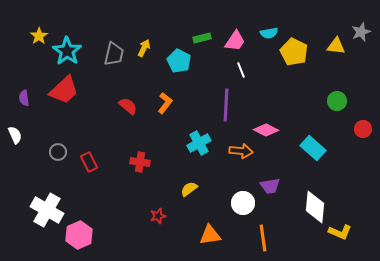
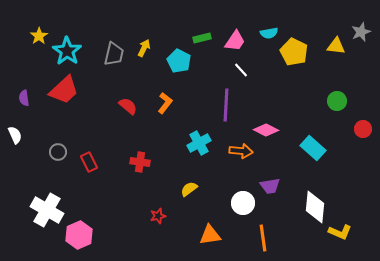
white line: rotated 21 degrees counterclockwise
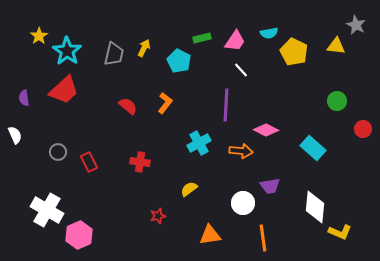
gray star: moved 5 px left, 7 px up; rotated 24 degrees counterclockwise
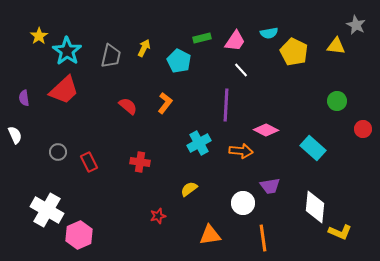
gray trapezoid: moved 3 px left, 2 px down
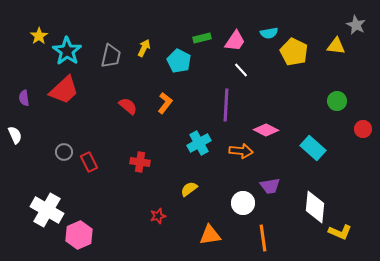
gray circle: moved 6 px right
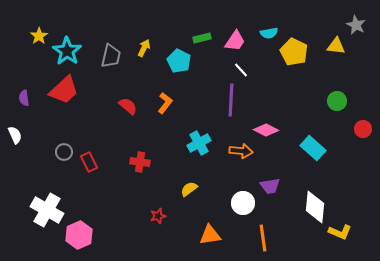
purple line: moved 5 px right, 5 px up
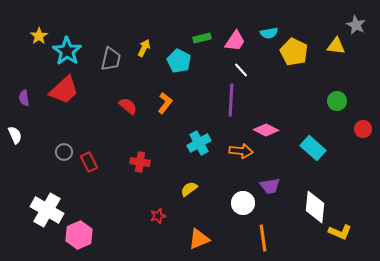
gray trapezoid: moved 3 px down
orange triangle: moved 11 px left, 4 px down; rotated 15 degrees counterclockwise
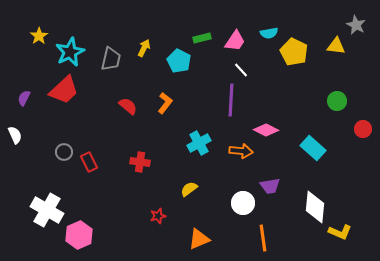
cyan star: moved 3 px right, 1 px down; rotated 12 degrees clockwise
purple semicircle: rotated 35 degrees clockwise
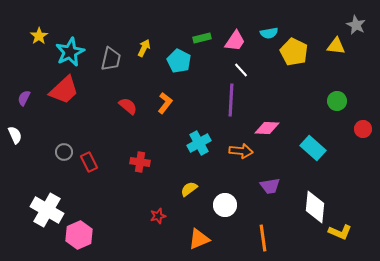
pink diamond: moved 1 px right, 2 px up; rotated 25 degrees counterclockwise
white circle: moved 18 px left, 2 px down
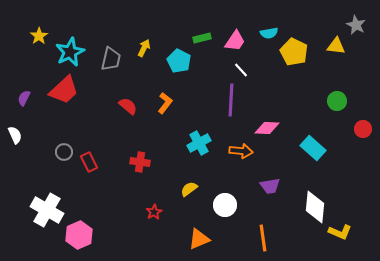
red star: moved 4 px left, 4 px up; rotated 14 degrees counterclockwise
